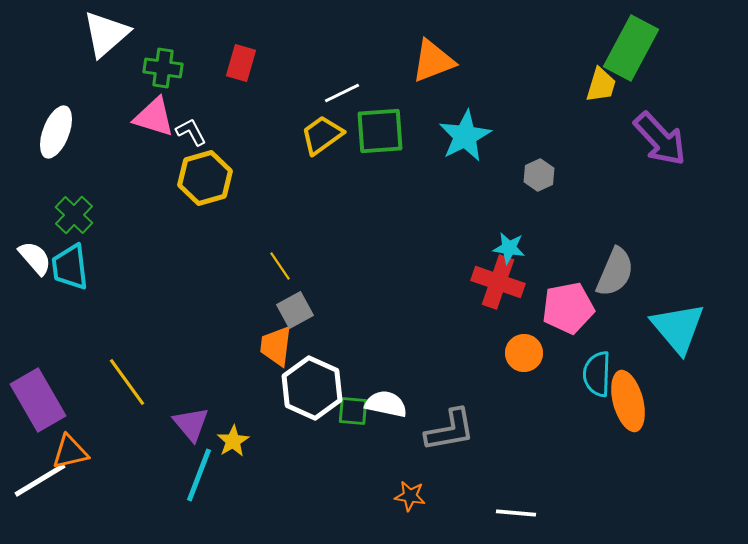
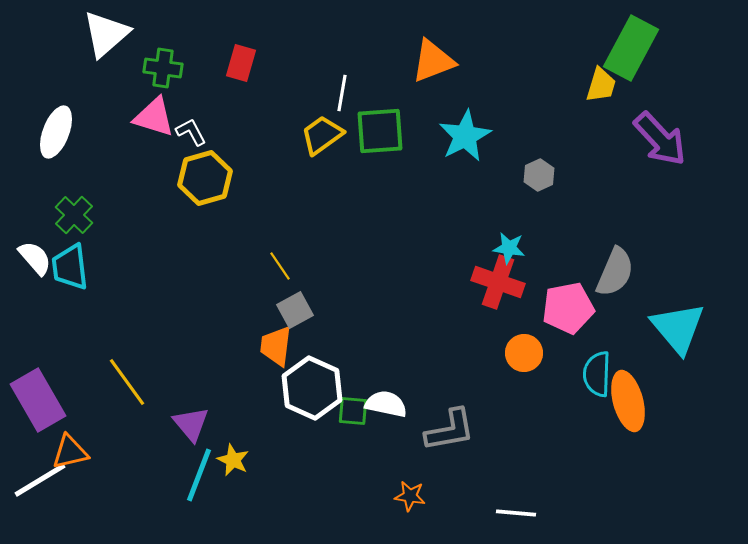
white line at (342, 93): rotated 54 degrees counterclockwise
yellow star at (233, 441): moved 19 px down; rotated 16 degrees counterclockwise
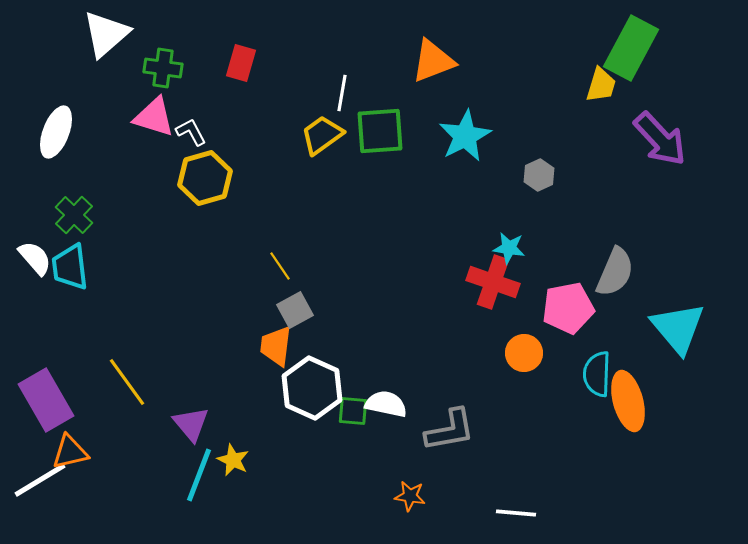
red cross at (498, 282): moved 5 px left
purple rectangle at (38, 400): moved 8 px right
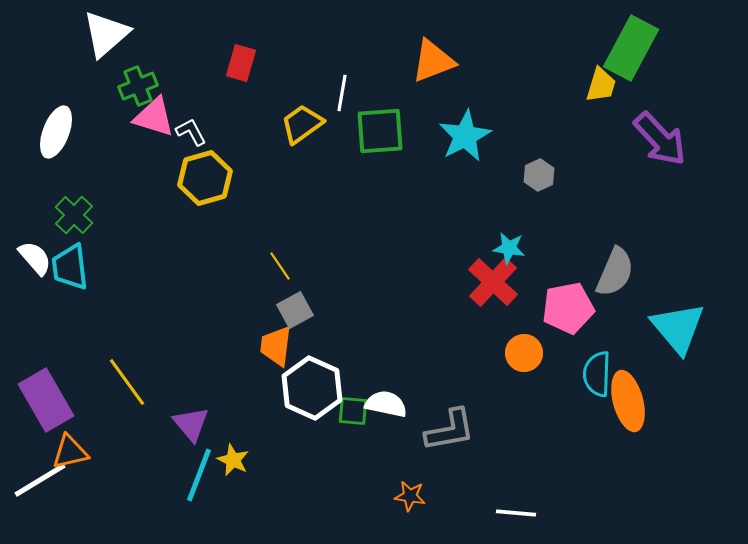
green cross at (163, 68): moved 25 px left, 18 px down; rotated 30 degrees counterclockwise
yellow trapezoid at (322, 135): moved 20 px left, 11 px up
red cross at (493, 282): rotated 24 degrees clockwise
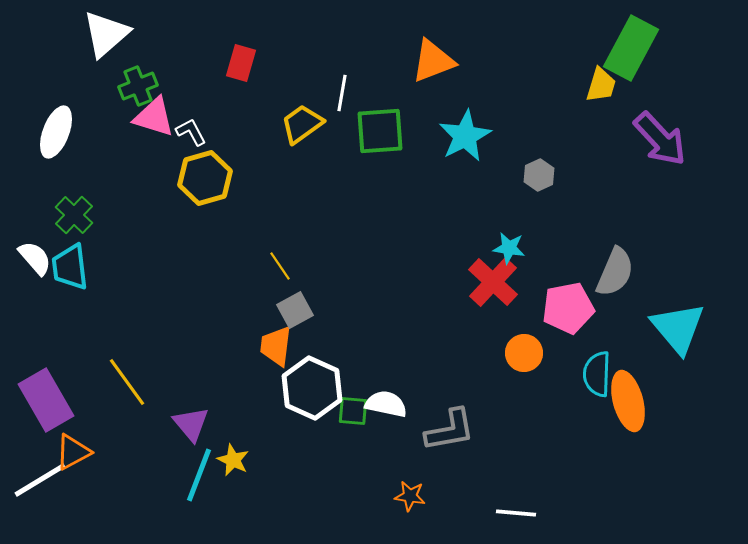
orange triangle at (70, 452): moved 3 px right; rotated 15 degrees counterclockwise
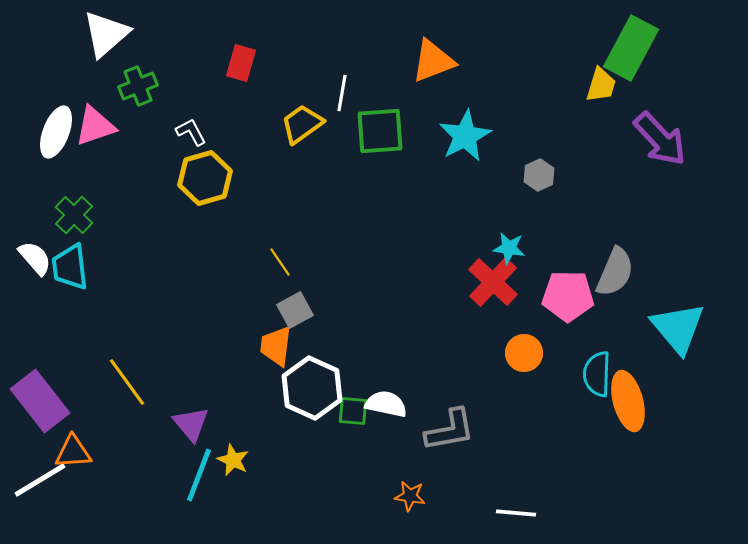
pink triangle at (154, 117): moved 59 px left, 9 px down; rotated 36 degrees counterclockwise
yellow line at (280, 266): moved 4 px up
pink pentagon at (568, 308): moved 12 px up; rotated 12 degrees clockwise
purple rectangle at (46, 400): moved 6 px left, 1 px down; rotated 8 degrees counterclockwise
orange triangle at (73, 452): rotated 24 degrees clockwise
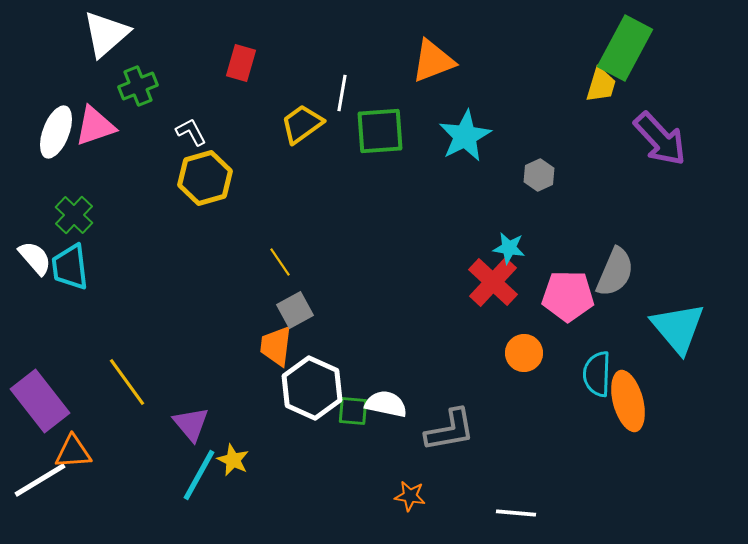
green rectangle at (631, 48): moved 6 px left
cyan line at (199, 475): rotated 8 degrees clockwise
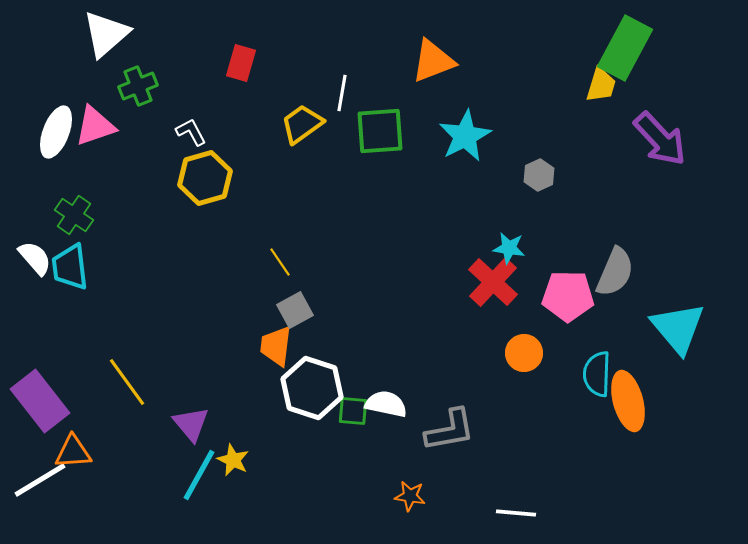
green cross at (74, 215): rotated 9 degrees counterclockwise
white hexagon at (312, 388): rotated 6 degrees counterclockwise
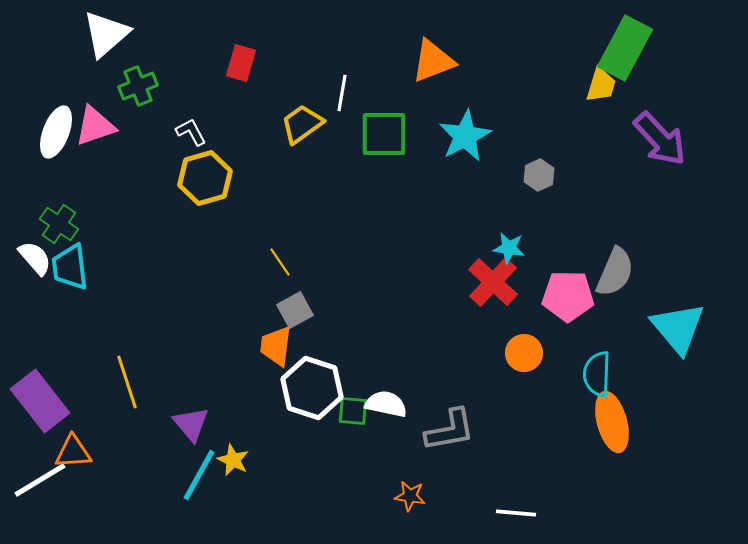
green square at (380, 131): moved 4 px right, 3 px down; rotated 4 degrees clockwise
green cross at (74, 215): moved 15 px left, 9 px down
yellow line at (127, 382): rotated 18 degrees clockwise
orange ellipse at (628, 401): moved 16 px left, 21 px down
